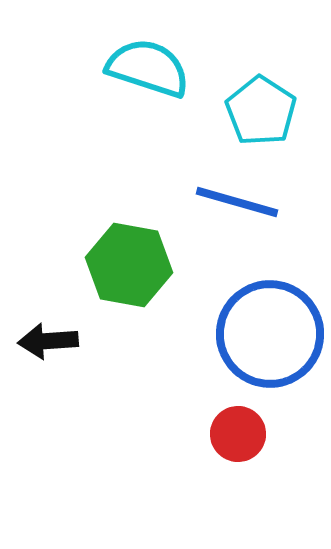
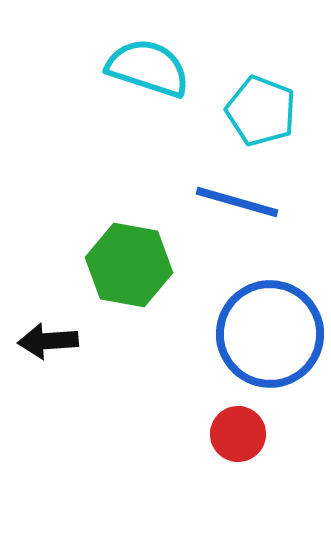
cyan pentagon: rotated 12 degrees counterclockwise
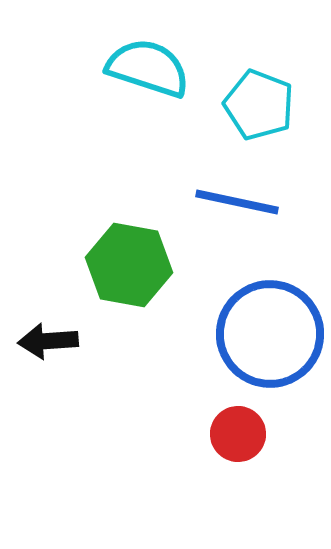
cyan pentagon: moved 2 px left, 6 px up
blue line: rotated 4 degrees counterclockwise
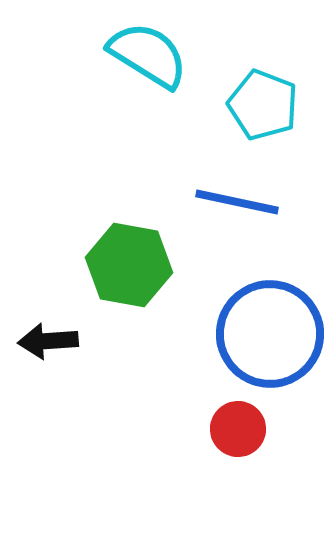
cyan semicircle: moved 13 px up; rotated 14 degrees clockwise
cyan pentagon: moved 4 px right
red circle: moved 5 px up
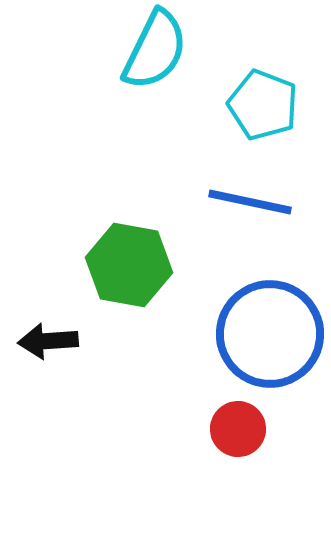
cyan semicircle: moved 7 px right, 5 px up; rotated 84 degrees clockwise
blue line: moved 13 px right
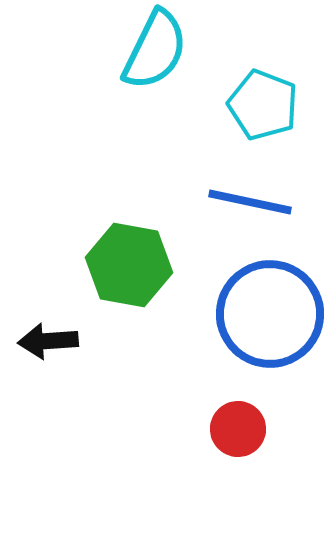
blue circle: moved 20 px up
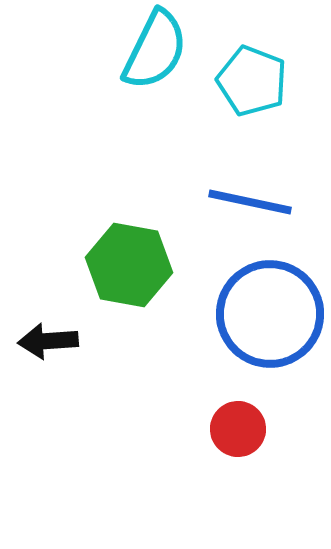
cyan pentagon: moved 11 px left, 24 px up
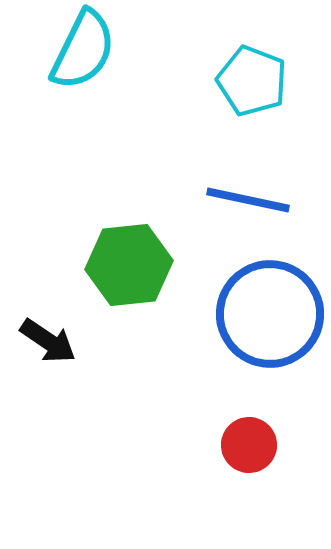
cyan semicircle: moved 72 px left
blue line: moved 2 px left, 2 px up
green hexagon: rotated 16 degrees counterclockwise
black arrow: rotated 142 degrees counterclockwise
red circle: moved 11 px right, 16 px down
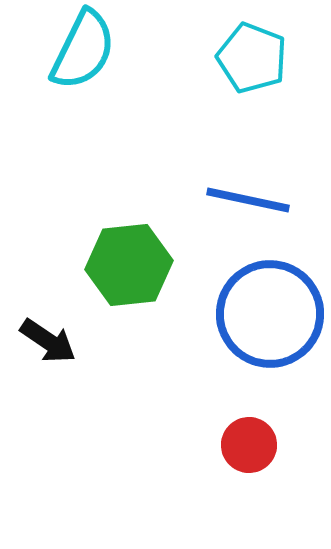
cyan pentagon: moved 23 px up
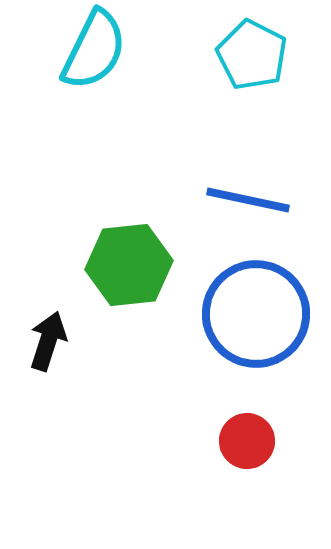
cyan semicircle: moved 11 px right
cyan pentagon: moved 3 px up; rotated 6 degrees clockwise
blue circle: moved 14 px left
black arrow: rotated 106 degrees counterclockwise
red circle: moved 2 px left, 4 px up
